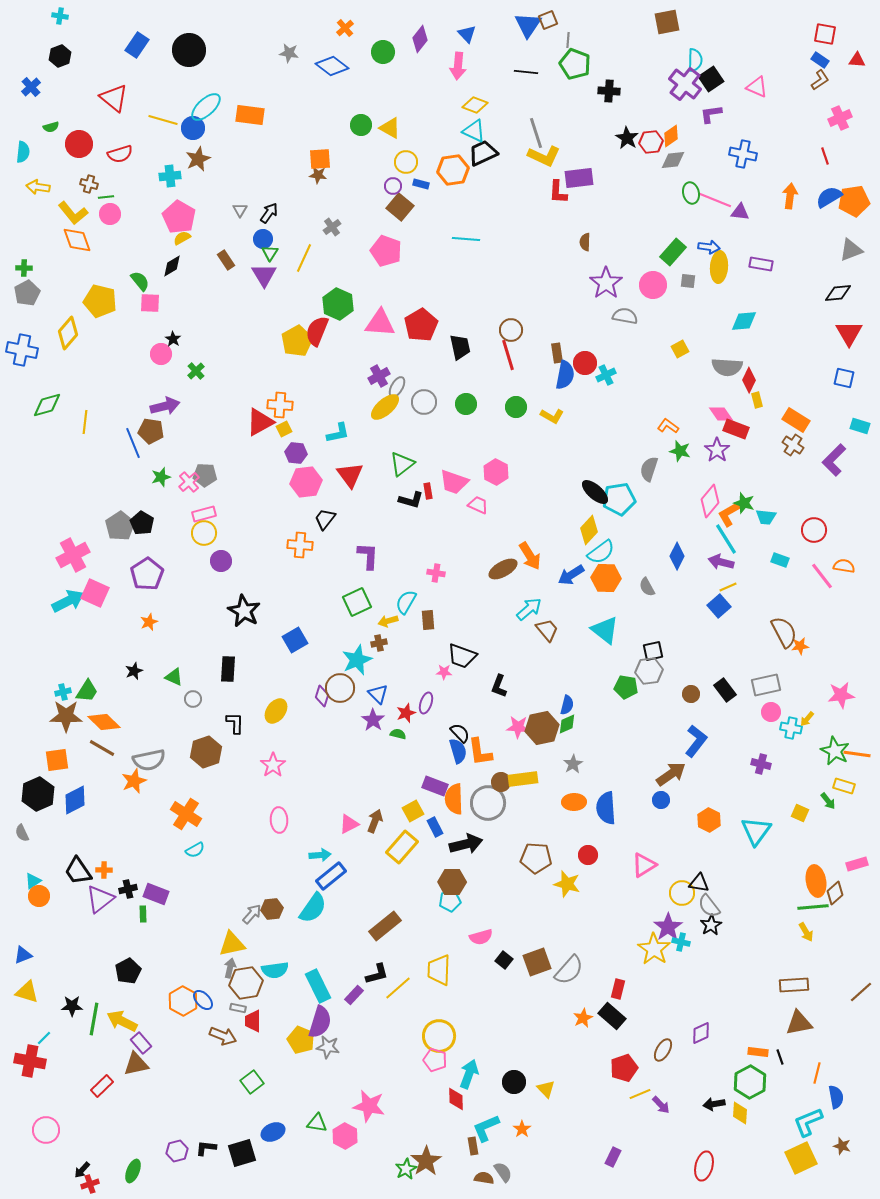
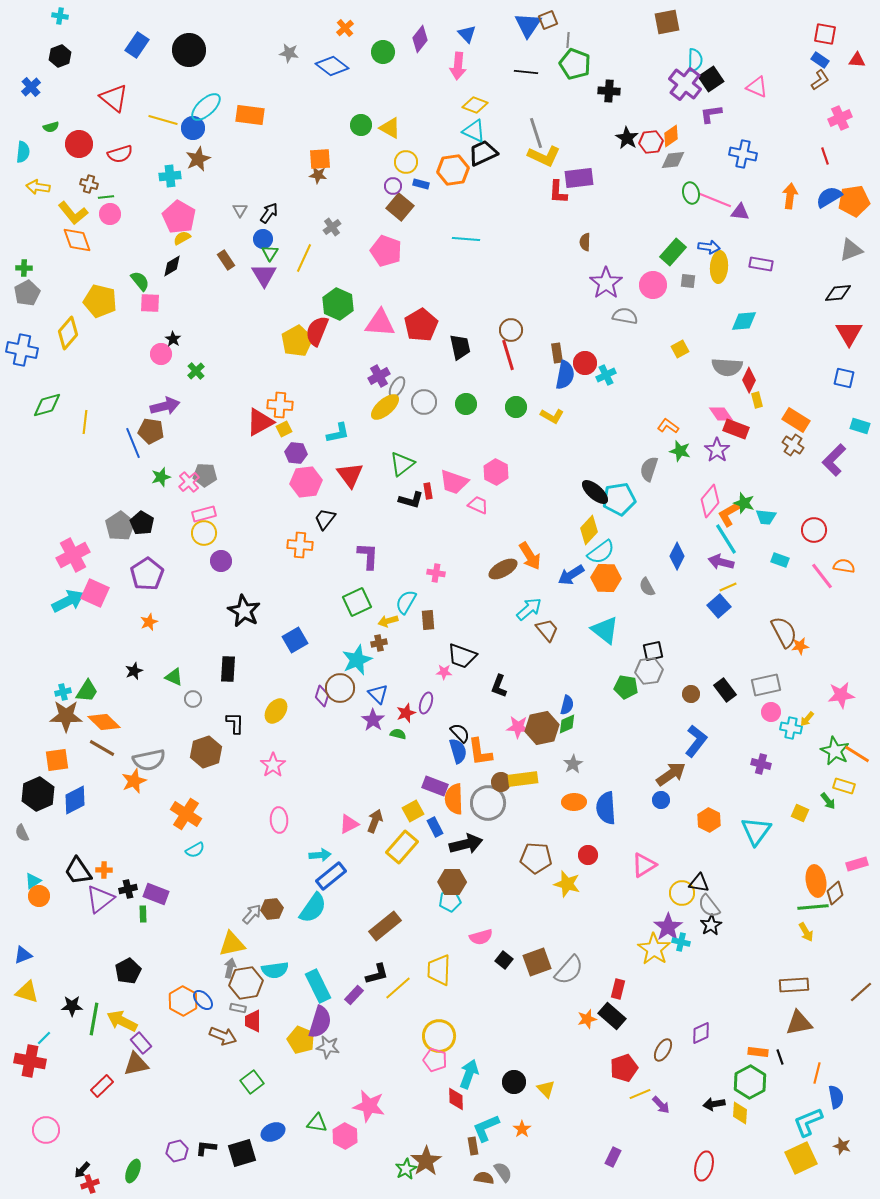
orange line at (857, 754): rotated 24 degrees clockwise
orange star at (583, 1018): moved 4 px right, 1 px down; rotated 12 degrees clockwise
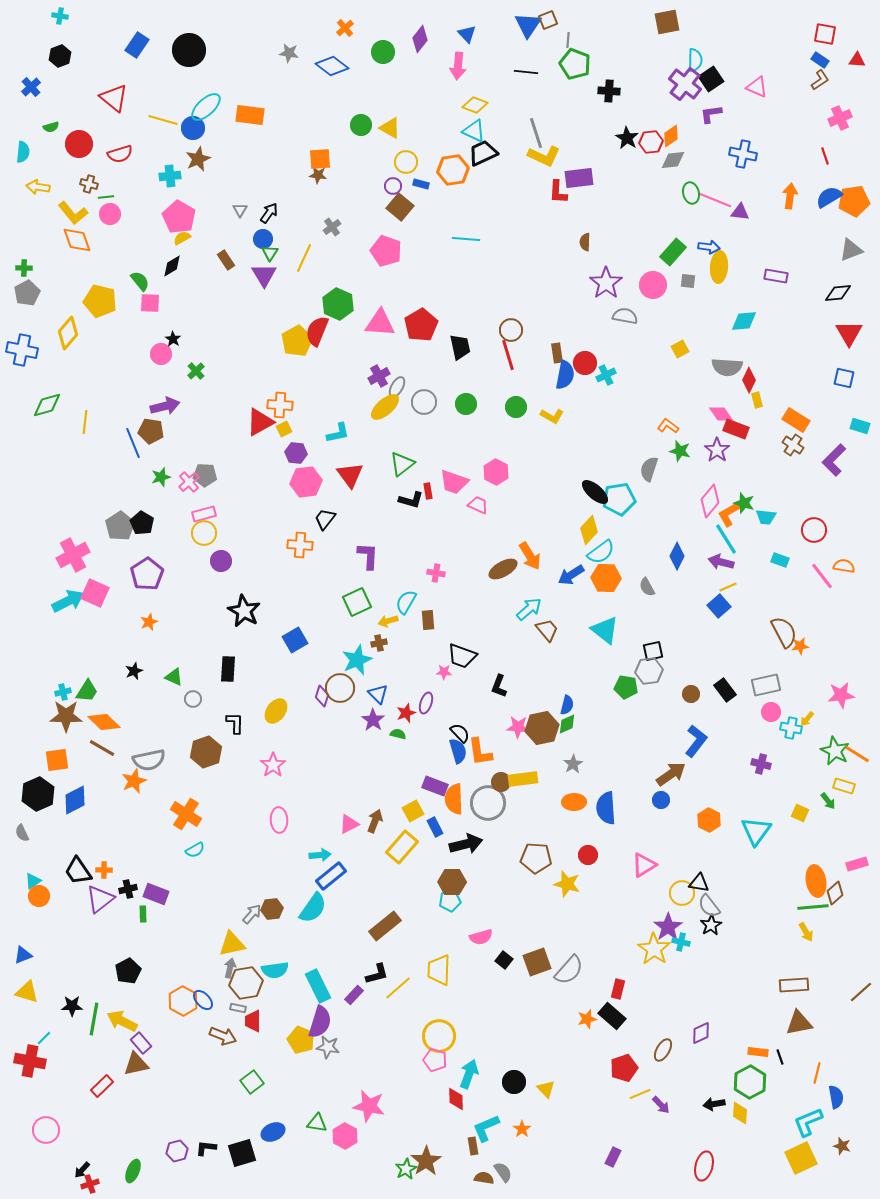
purple rectangle at (761, 264): moved 15 px right, 12 px down
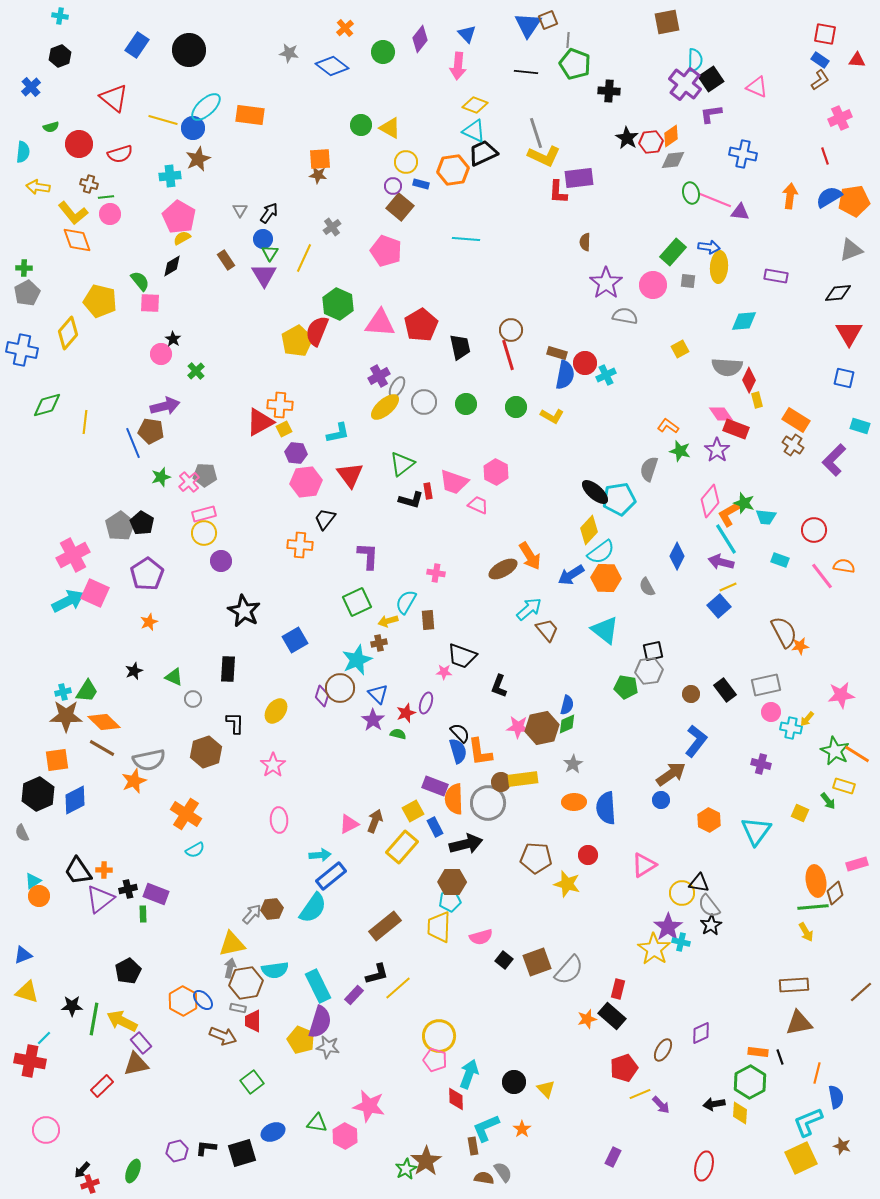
brown rectangle at (557, 353): rotated 66 degrees counterclockwise
yellow trapezoid at (439, 970): moved 43 px up
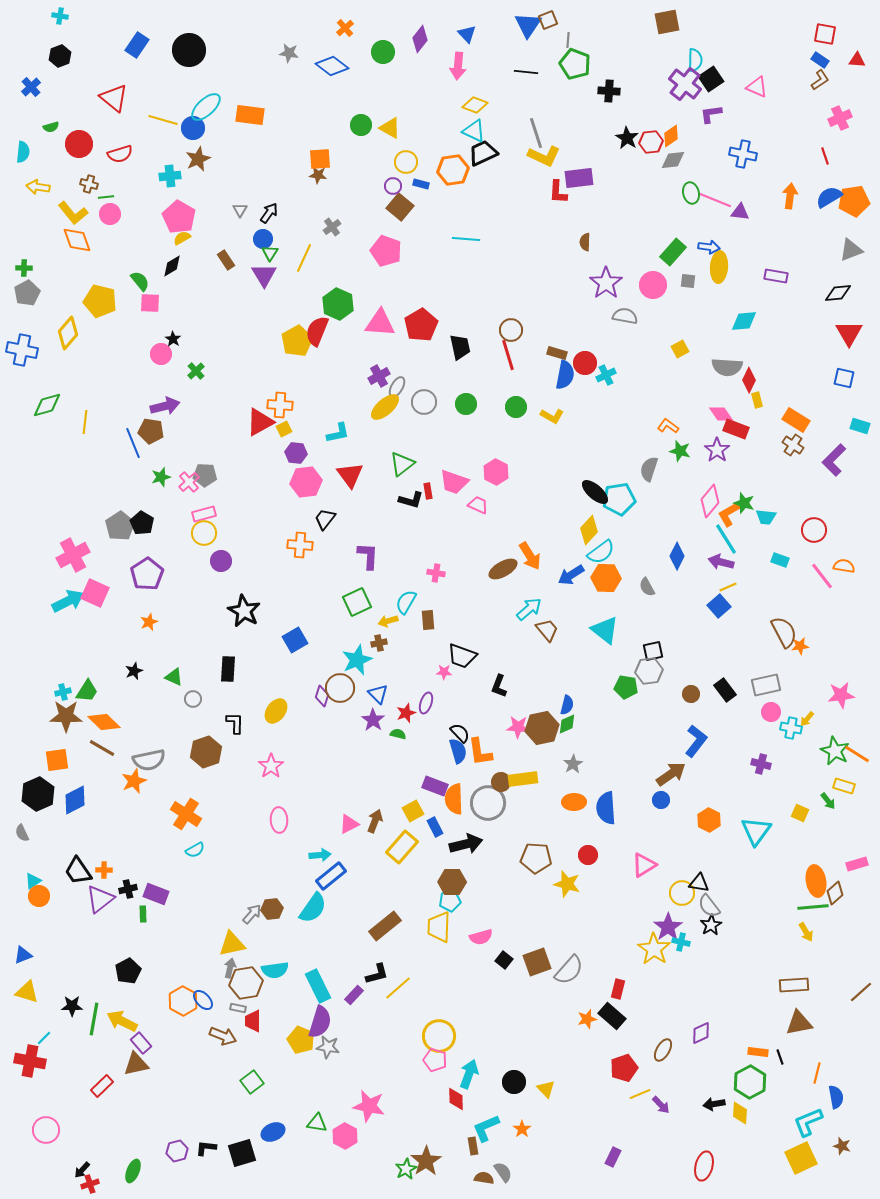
pink star at (273, 765): moved 2 px left, 1 px down
